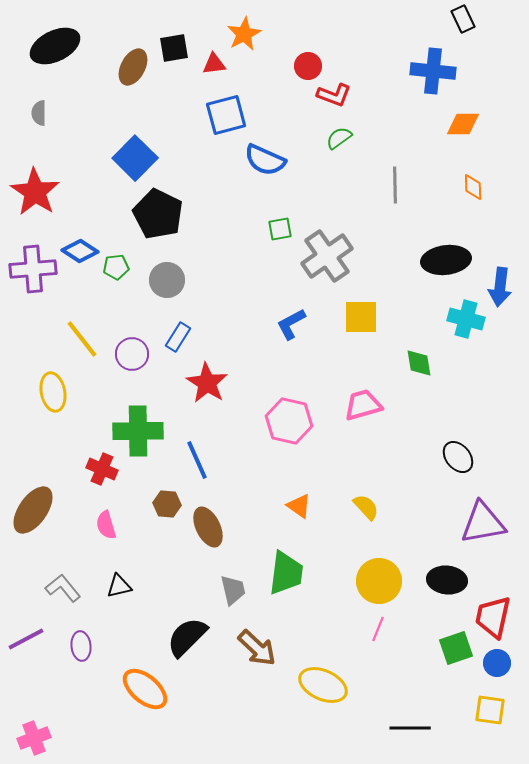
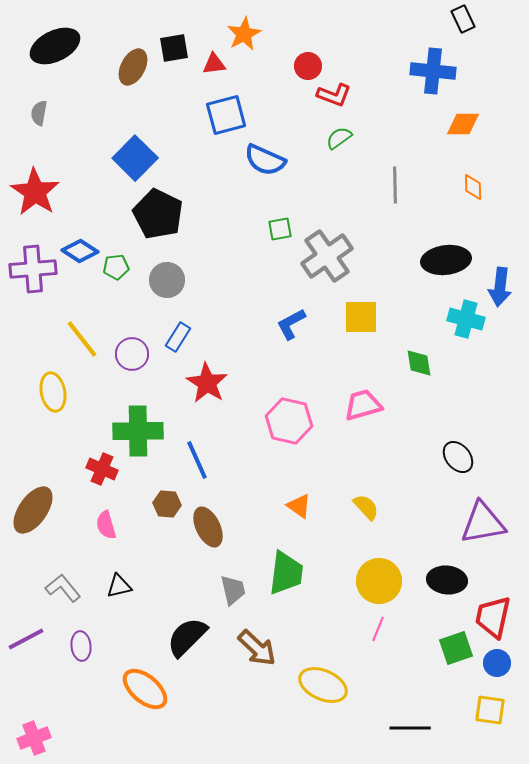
gray semicircle at (39, 113): rotated 10 degrees clockwise
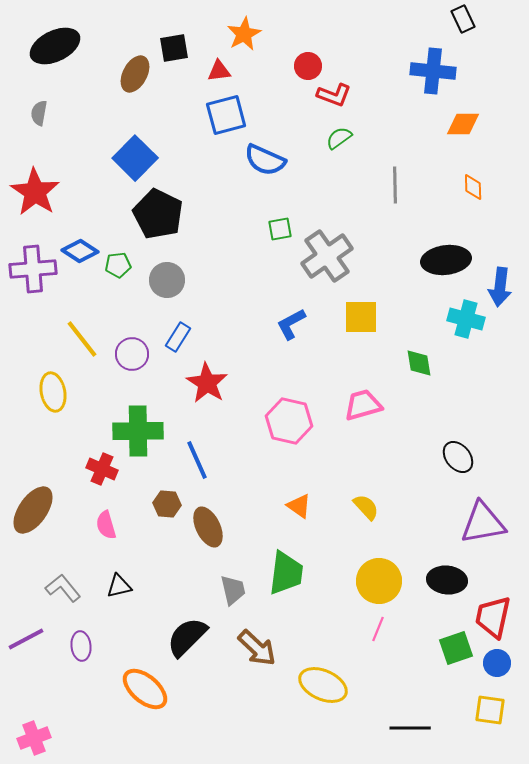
red triangle at (214, 64): moved 5 px right, 7 px down
brown ellipse at (133, 67): moved 2 px right, 7 px down
green pentagon at (116, 267): moved 2 px right, 2 px up
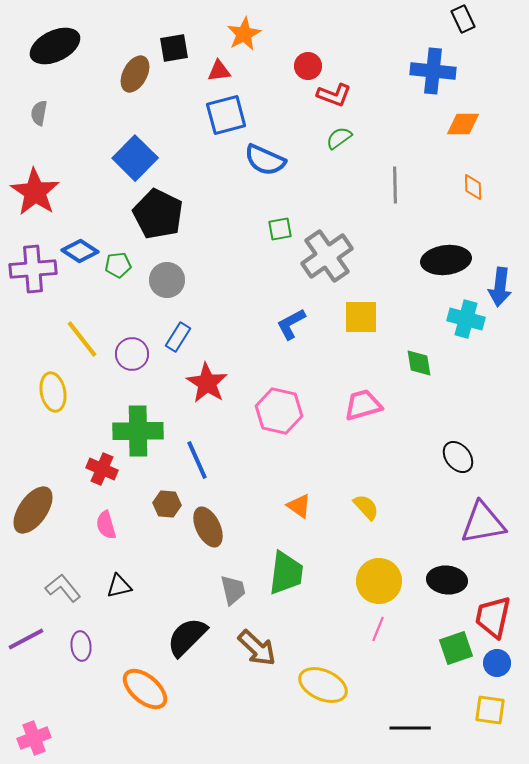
pink hexagon at (289, 421): moved 10 px left, 10 px up
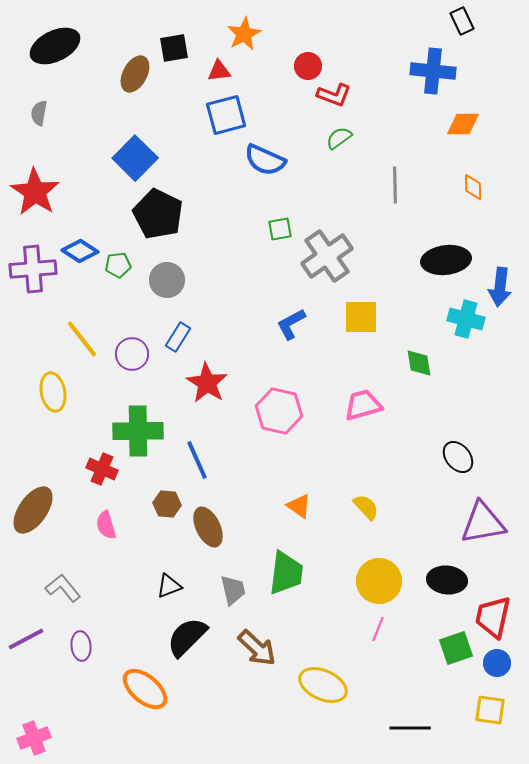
black rectangle at (463, 19): moved 1 px left, 2 px down
black triangle at (119, 586): moved 50 px right; rotated 8 degrees counterclockwise
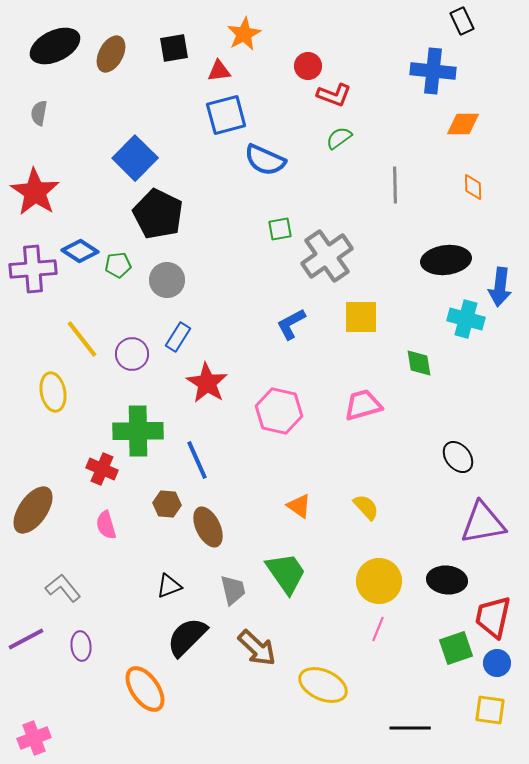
brown ellipse at (135, 74): moved 24 px left, 20 px up
green trapezoid at (286, 573): rotated 42 degrees counterclockwise
orange ellipse at (145, 689): rotated 15 degrees clockwise
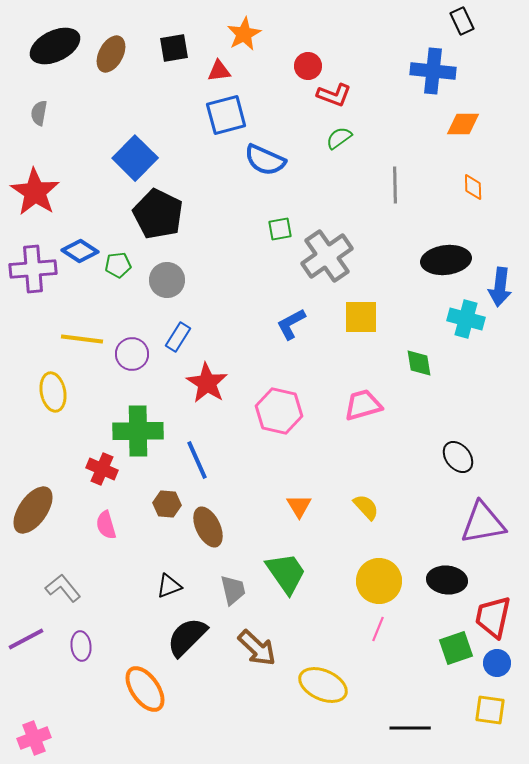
yellow line at (82, 339): rotated 45 degrees counterclockwise
orange triangle at (299, 506): rotated 24 degrees clockwise
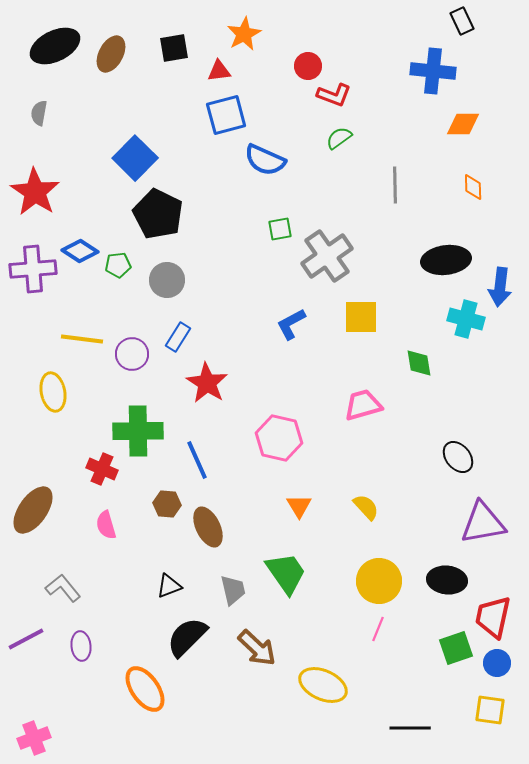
pink hexagon at (279, 411): moved 27 px down
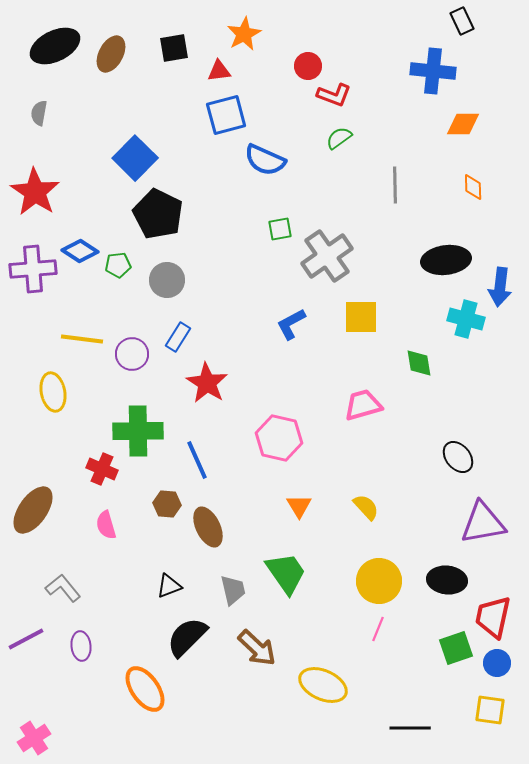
pink cross at (34, 738): rotated 12 degrees counterclockwise
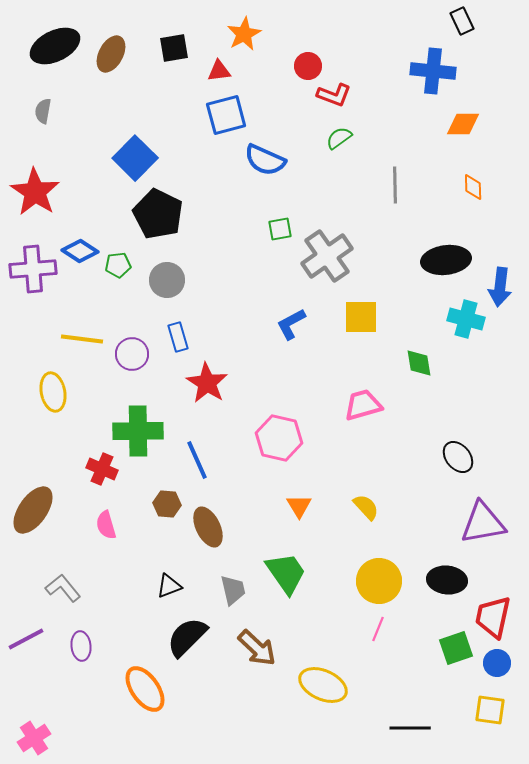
gray semicircle at (39, 113): moved 4 px right, 2 px up
blue rectangle at (178, 337): rotated 48 degrees counterclockwise
